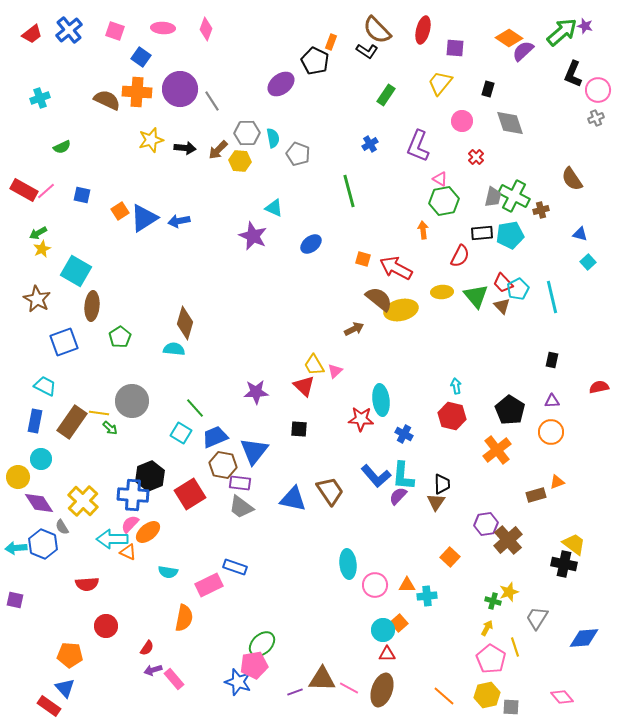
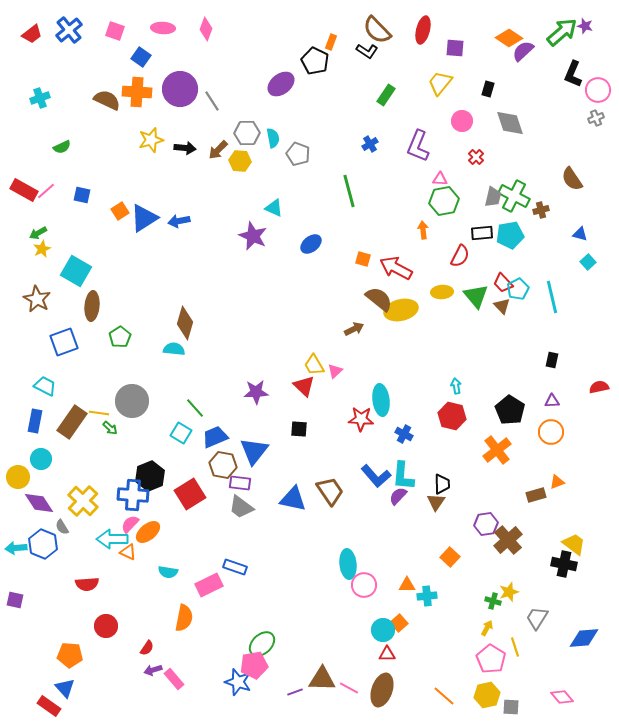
pink triangle at (440, 179): rotated 28 degrees counterclockwise
pink circle at (375, 585): moved 11 px left
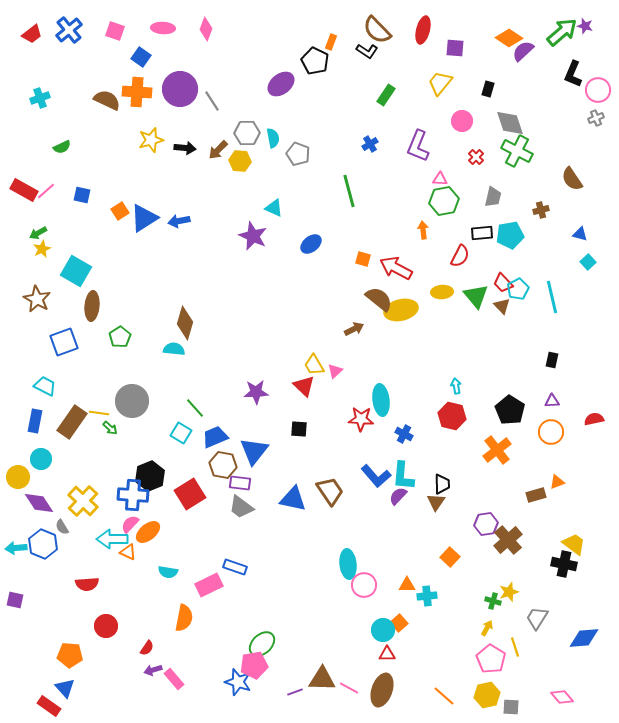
green cross at (514, 196): moved 3 px right, 45 px up
red semicircle at (599, 387): moved 5 px left, 32 px down
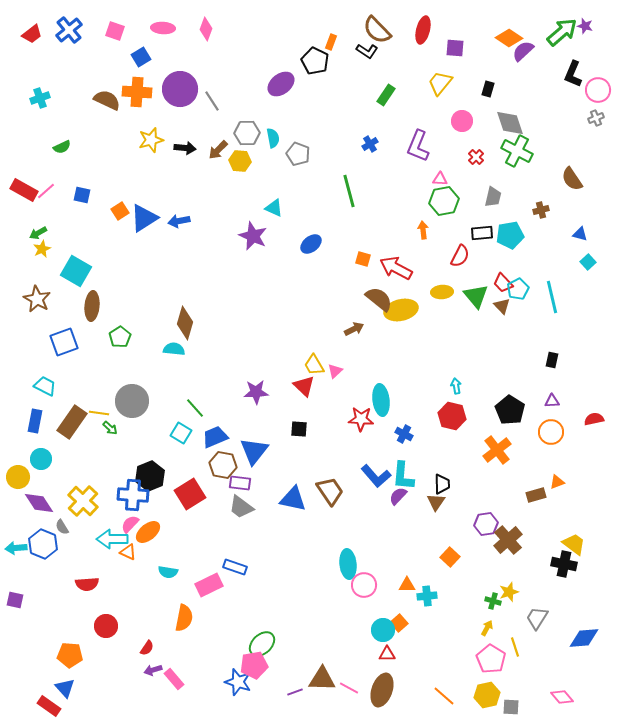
blue square at (141, 57): rotated 24 degrees clockwise
